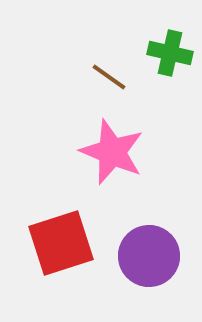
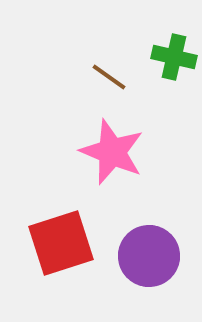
green cross: moved 4 px right, 4 px down
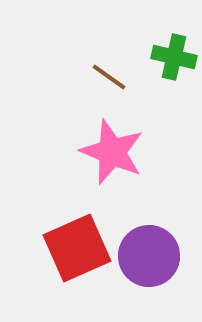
red square: moved 16 px right, 5 px down; rotated 6 degrees counterclockwise
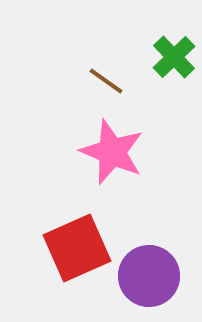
green cross: rotated 33 degrees clockwise
brown line: moved 3 px left, 4 px down
purple circle: moved 20 px down
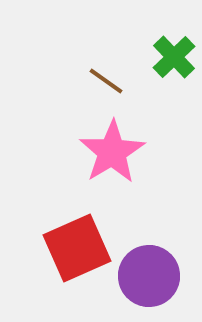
pink star: rotated 18 degrees clockwise
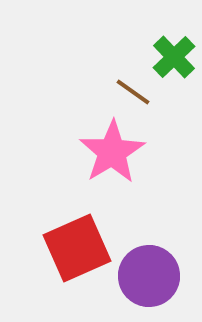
brown line: moved 27 px right, 11 px down
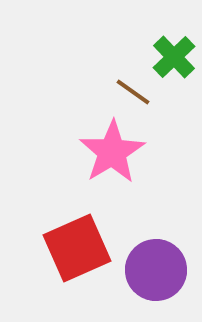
purple circle: moved 7 px right, 6 px up
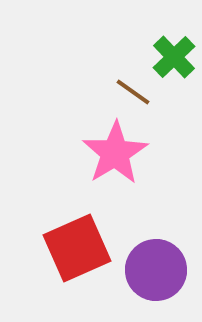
pink star: moved 3 px right, 1 px down
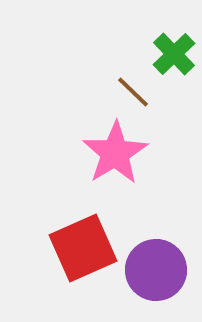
green cross: moved 3 px up
brown line: rotated 9 degrees clockwise
red square: moved 6 px right
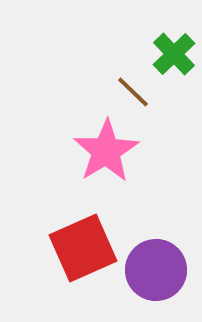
pink star: moved 9 px left, 2 px up
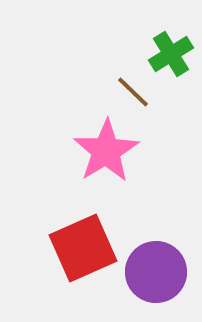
green cross: moved 3 px left; rotated 12 degrees clockwise
purple circle: moved 2 px down
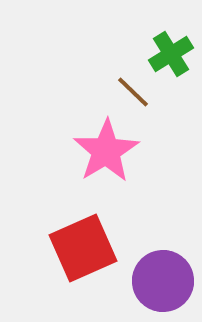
purple circle: moved 7 px right, 9 px down
